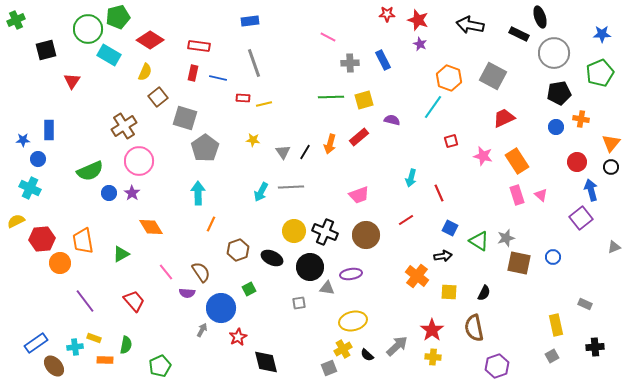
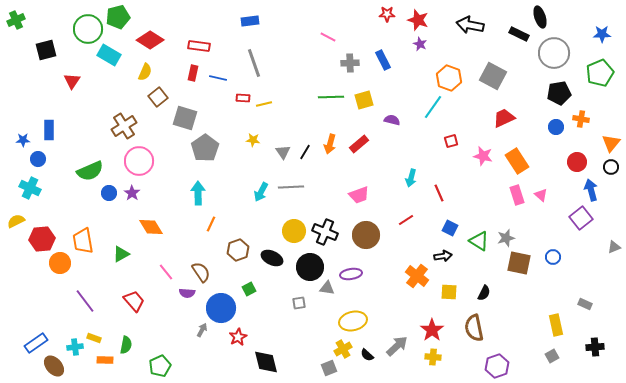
red rectangle at (359, 137): moved 7 px down
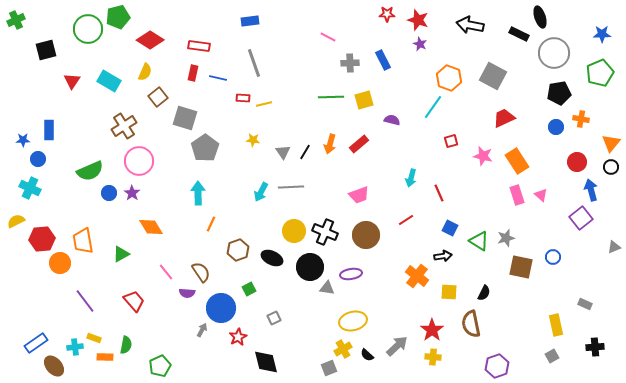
cyan rectangle at (109, 55): moved 26 px down
brown square at (519, 263): moved 2 px right, 4 px down
gray square at (299, 303): moved 25 px left, 15 px down; rotated 16 degrees counterclockwise
brown semicircle at (474, 328): moved 3 px left, 4 px up
orange rectangle at (105, 360): moved 3 px up
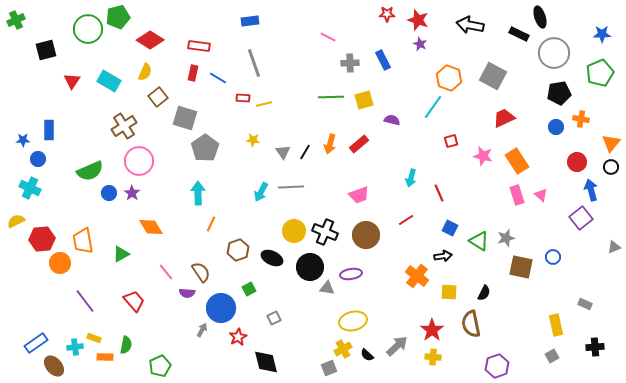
blue line at (218, 78): rotated 18 degrees clockwise
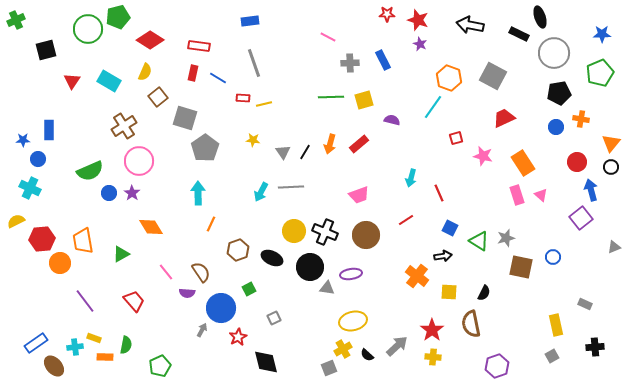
red square at (451, 141): moved 5 px right, 3 px up
orange rectangle at (517, 161): moved 6 px right, 2 px down
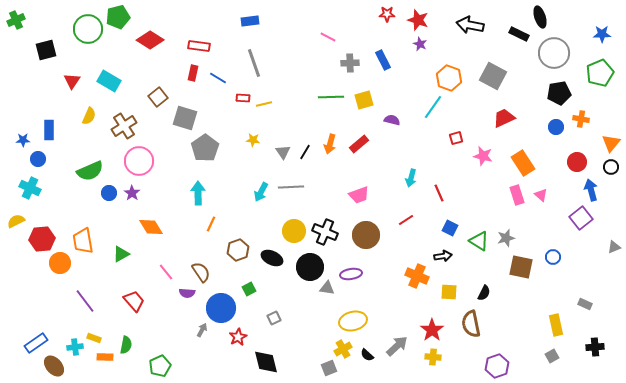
yellow semicircle at (145, 72): moved 56 px left, 44 px down
orange cross at (417, 276): rotated 15 degrees counterclockwise
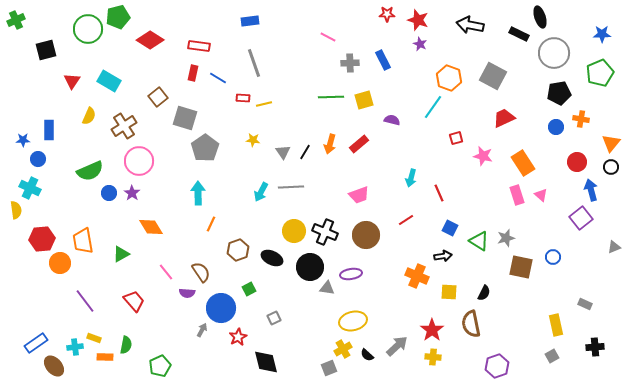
yellow semicircle at (16, 221): moved 11 px up; rotated 108 degrees clockwise
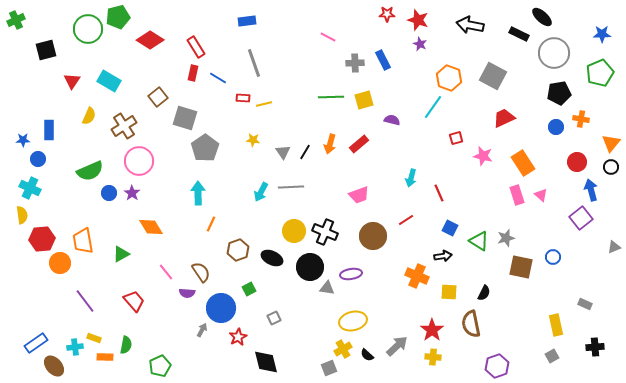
black ellipse at (540, 17): moved 2 px right; rotated 30 degrees counterclockwise
blue rectangle at (250, 21): moved 3 px left
red rectangle at (199, 46): moved 3 px left, 1 px down; rotated 50 degrees clockwise
gray cross at (350, 63): moved 5 px right
yellow semicircle at (16, 210): moved 6 px right, 5 px down
brown circle at (366, 235): moved 7 px right, 1 px down
